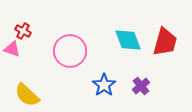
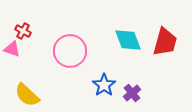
purple cross: moved 9 px left, 7 px down
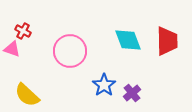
red trapezoid: moved 2 px right, 1 px up; rotated 16 degrees counterclockwise
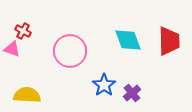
red trapezoid: moved 2 px right
yellow semicircle: rotated 140 degrees clockwise
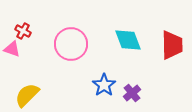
red trapezoid: moved 3 px right, 4 px down
pink circle: moved 1 px right, 7 px up
yellow semicircle: rotated 48 degrees counterclockwise
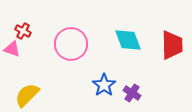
purple cross: rotated 18 degrees counterclockwise
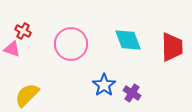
red trapezoid: moved 2 px down
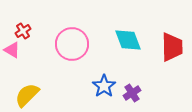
red cross: rotated 28 degrees clockwise
pink circle: moved 1 px right
pink triangle: moved 1 px down; rotated 12 degrees clockwise
blue star: moved 1 px down
purple cross: rotated 24 degrees clockwise
